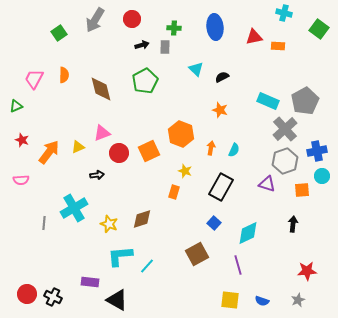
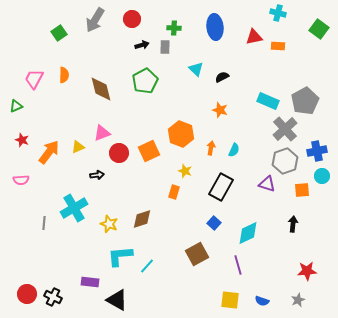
cyan cross at (284, 13): moved 6 px left
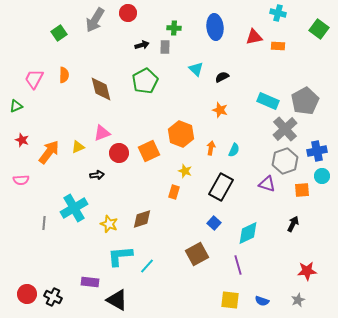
red circle at (132, 19): moved 4 px left, 6 px up
black arrow at (293, 224): rotated 21 degrees clockwise
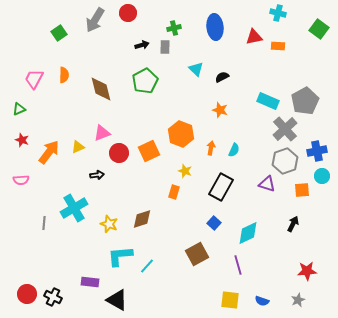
green cross at (174, 28): rotated 16 degrees counterclockwise
green triangle at (16, 106): moved 3 px right, 3 px down
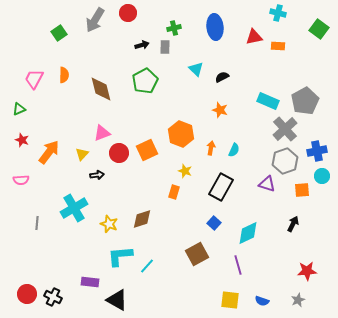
yellow triangle at (78, 147): moved 4 px right, 7 px down; rotated 24 degrees counterclockwise
orange square at (149, 151): moved 2 px left, 1 px up
gray line at (44, 223): moved 7 px left
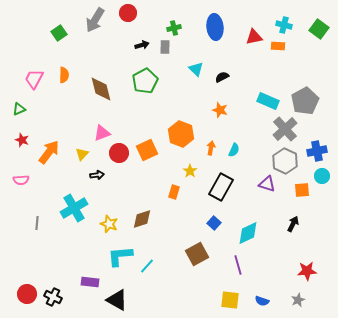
cyan cross at (278, 13): moved 6 px right, 12 px down
gray hexagon at (285, 161): rotated 15 degrees counterclockwise
yellow star at (185, 171): moved 5 px right; rotated 16 degrees clockwise
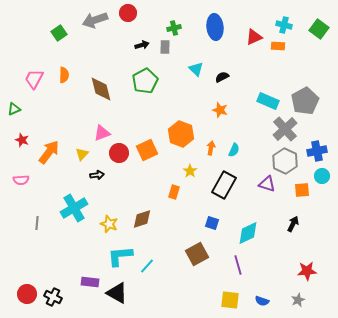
gray arrow at (95, 20): rotated 40 degrees clockwise
red triangle at (254, 37): rotated 12 degrees counterclockwise
green triangle at (19, 109): moved 5 px left
black rectangle at (221, 187): moved 3 px right, 2 px up
blue square at (214, 223): moved 2 px left; rotated 24 degrees counterclockwise
black triangle at (117, 300): moved 7 px up
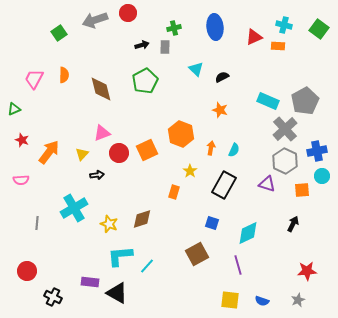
red circle at (27, 294): moved 23 px up
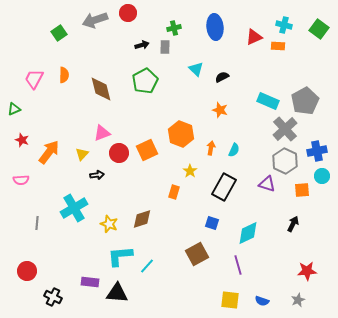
black rectangle at (224, 185): moved 2 px down
black triangle at (117, 293): rotated 25 degrees counterclockwise
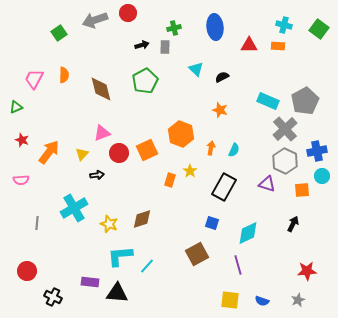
red triangle at (254, 37): moved 5 px left, 8 px down; rotated 24 degrees clockwise
green triangle at (14, 109): moved 2 px right, 2 px up
orange rectangle at (174, 192): moved 4 px left, 12 px up
